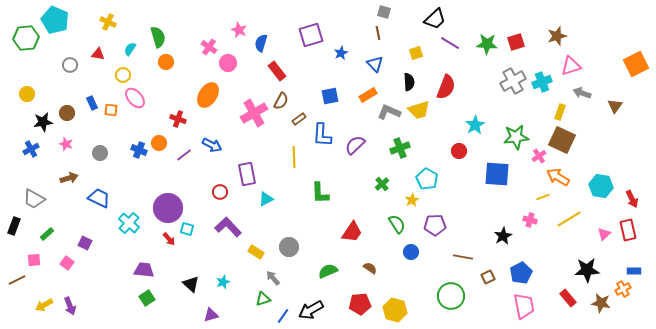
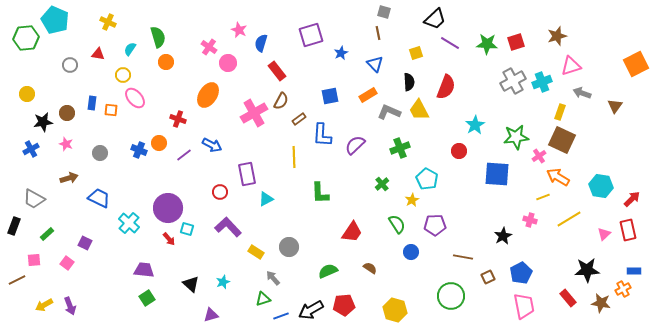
blue rectangle at (92, 103): rotated 32 degrees clockwise
yellow trapezoid at (419, 110): rotated 80 degrees clockwise
red arrow at (632, 199): rotated 108 degrees counterclockwise
red pentagon at (360, 304): moved 16 px left, 1 px down
blue line at (283, 316): moved 2 px left; rotated 35 degrees clockwise
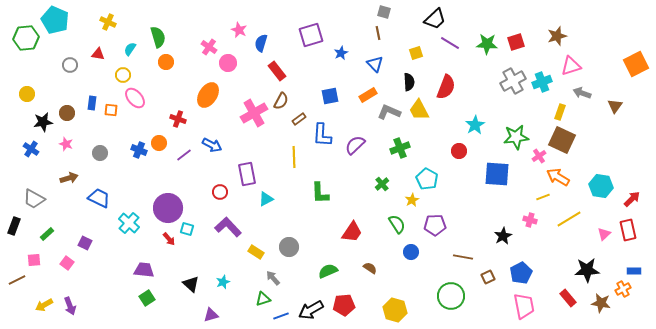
blue cross at (31, 149): rotated 28 degrees counterclockwise
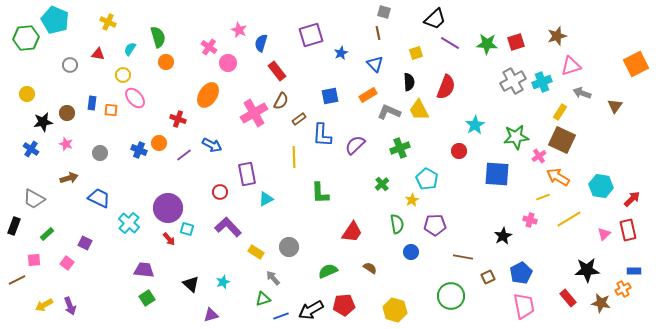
yellow rectangle at (560, 112): rotated 14 degrees clockwise
green semicircle at (397, 224): rotated 24 degrees clockwise
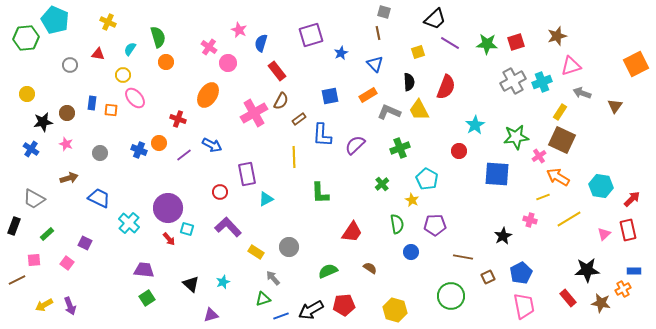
yellow square at (416, 53): moved 2 px right, 1 px up
yellow star at (412, 200): rotated 16 degrees counterclockwise
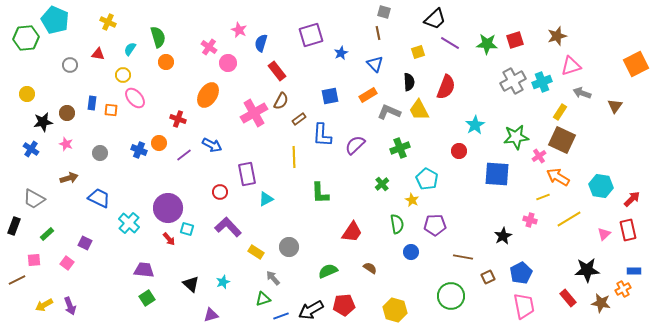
red square at (516, 42): moved 1 px left, 2 px up
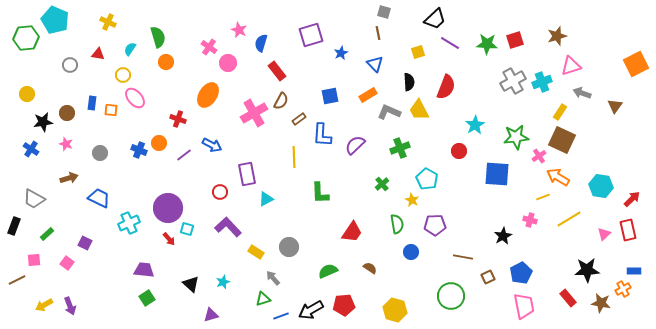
cyan cross at (129, 223): rotated 25 degrees clockwise
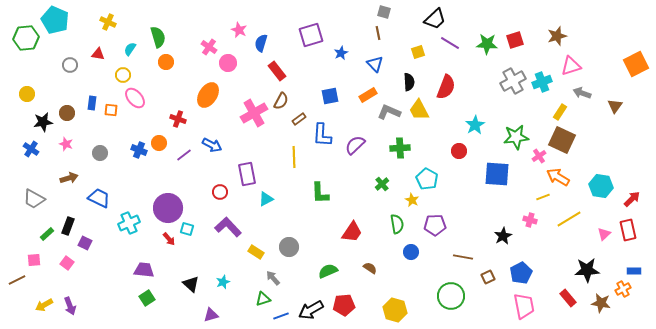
green cross at (400, 148): rotated 18 degrees clockwise
black rectangle at (14, 226): moved 54 px right
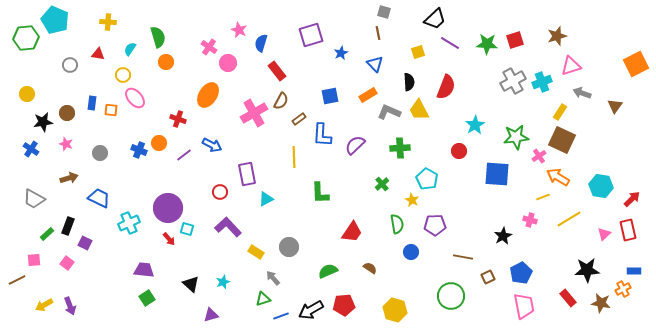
yellow cross at (108, 22): rotated 21 degrees counterclockwise
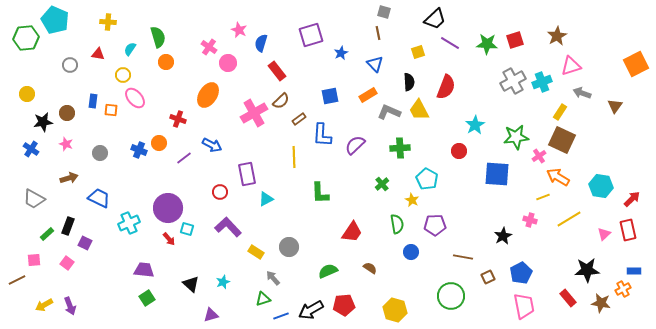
brown star at (557, 36): rotated 12 degrees counterclockwise
brown semicircle at (281, 101): rotated 18 degrees clockwise
blue rectangle at (92, 103): moved 1 px right, 2 px up
purple line at (184, 155): moved 3 px down
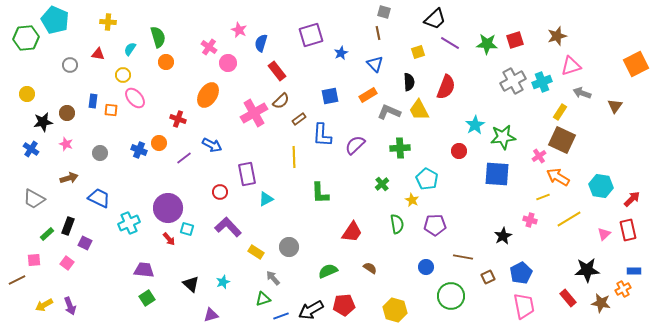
brown star at (557, 36): rotated 12 degrees clockwise
green star at (516, 137): moved 13 px left
blue circle at (411, 252): moved 15 px right, 15 px down
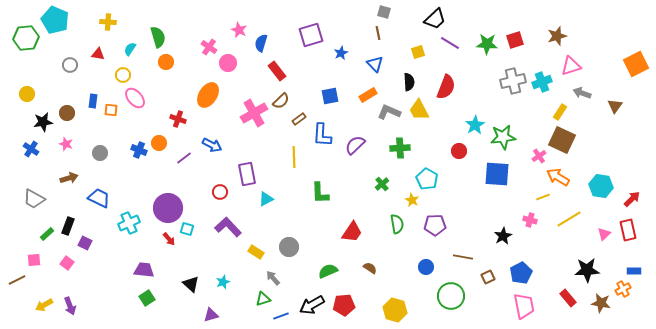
gray cross at (513, 81): rotated 15 degrees clockwise
black arrow at (311, 310): moved 1 px right, 5 px up
